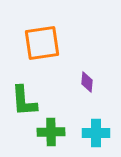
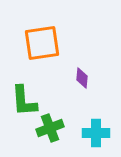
purple diamond: moved 5 px left, 4 px up
green cross: moved 1 px left, 4 px up; rotated 20 degrees counterclockwise
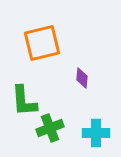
orange square: rotated 6 degrees counterclockwise
